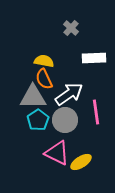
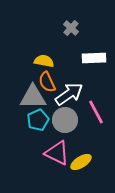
orange semicircle: moved 3 px right, 3 px down
pink line: rotated 20 degrees counterclockwise
cyan pentagon: rotated 10 degrees clockwise
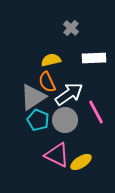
yellow semicircle: moved 7 px right, 1 px up; rotated 24 degrees counterclockwise
gray triangle: rotated 32 degrees counterclockwise
cyan pentagon: rotated 25 degrees counterclockwise
pink triangle: moved 2 px down
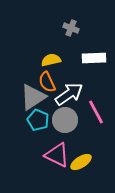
gray cross: rotated 21 degrees counterclockwise
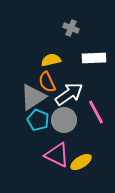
gray circle: moved 1 px left
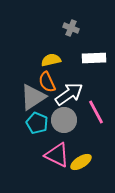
cyan pentagon: moved 1 px left, 3 px down
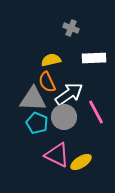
gray triangle: moved 2 px down; rotated 36 degrees clockwise
gray circle: moved 3 px up
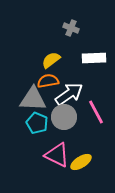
yellow semicircle: rotated 24 degrees counterclockwise
orange semicircle: moved 1 px right, 1 px up; rotated 105 degrees clockwise
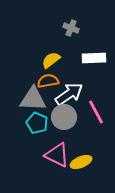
yellow ellipse: rotated 10 degrees clockwise
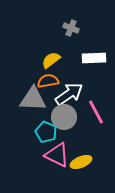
cyan pentagon: moved 9 px right, 9 px down
